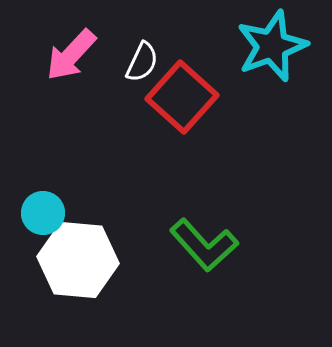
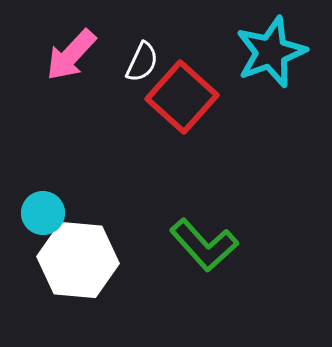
cyan star: moved 1 px left, 6 px down
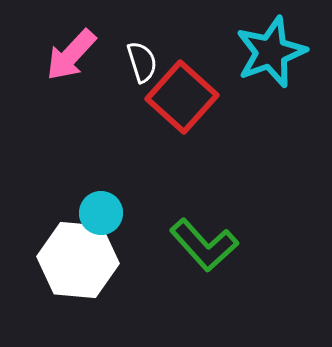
white semicircle: rotated 42 degrees counterclockwise
cyan circle: moved 58 px right
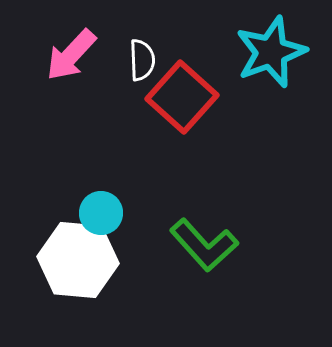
white semicircle: moved 2 px up; rotated 15 degrees clockwise
